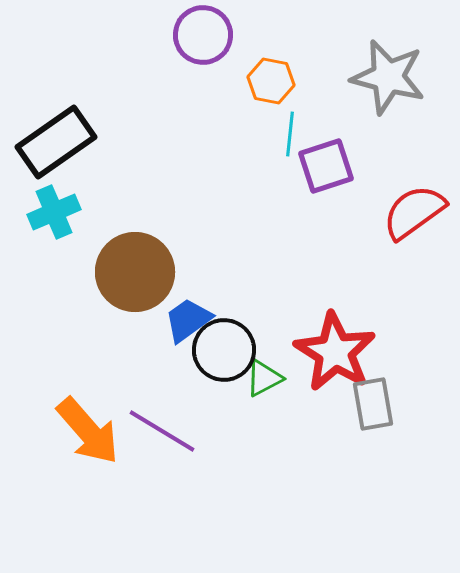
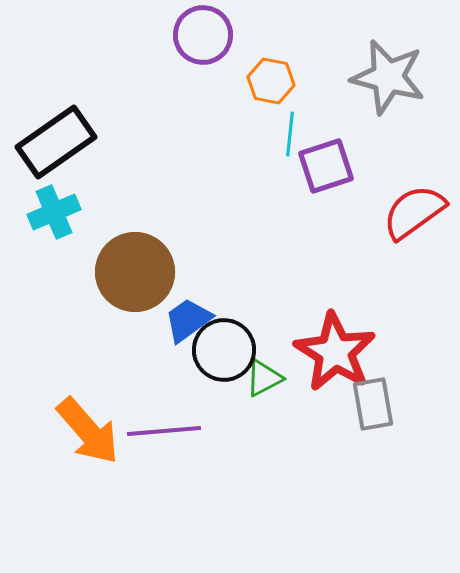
purple line: moved 2 px right; rotated 36 degrees counterclockwise
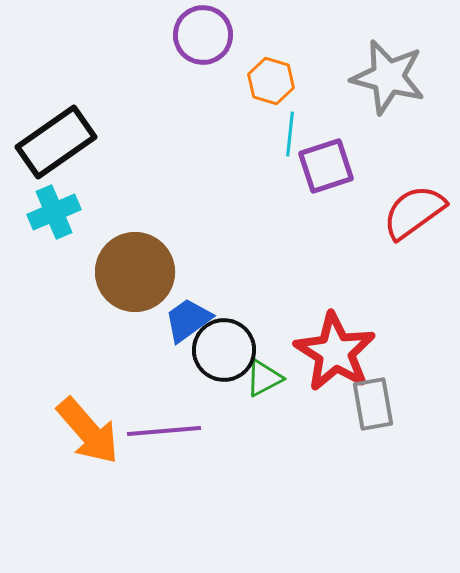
orange hexagon: rotated 6 degrees clockwise
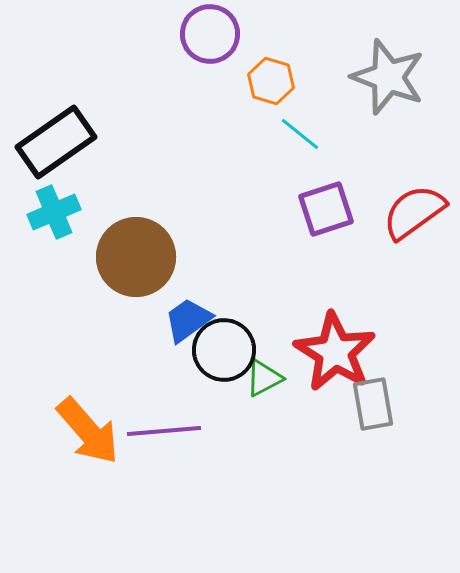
purple circle: moved 7 px right, 1 px up
gray star: rotated 6 degrees clockwise
cyan line: moved 10 px right; rotated 57 degrees counterclockwise
purple square: moved 43 px down
brown circle: moved 1 px right, 15 px up
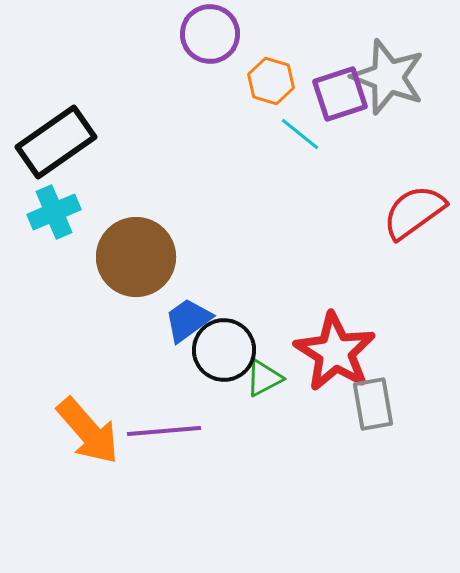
purple square: moved 14 px right, 115 px up
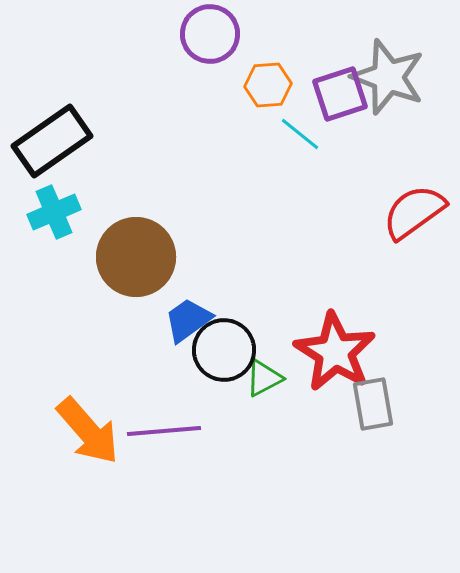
orange hexagon: moved 3 px left, 4 px down; rotated 21 degrees counterclockwise
black rectangle: moved 4 px left, 1 px up
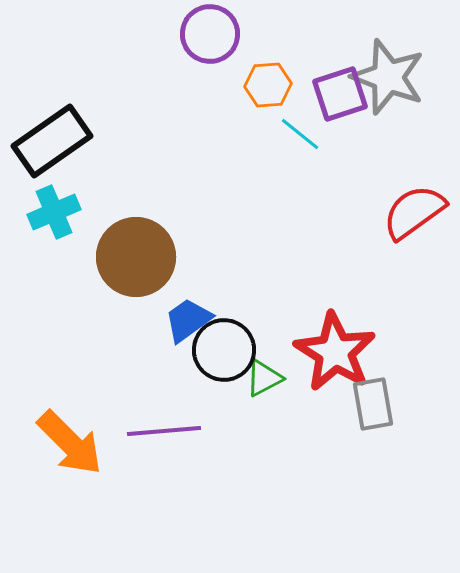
orange arrow: moved 18 px left, 12 px down; rotated 4 degrees counterclockwise
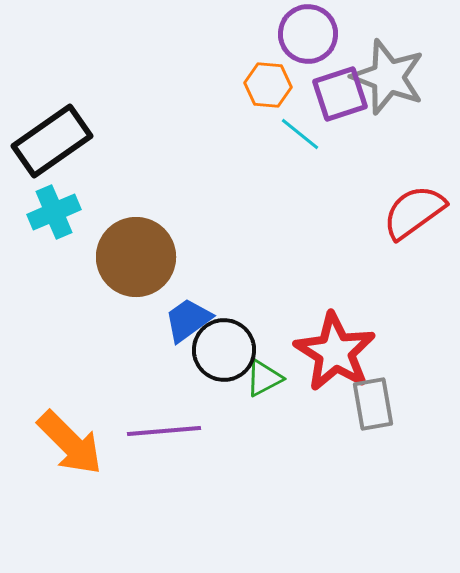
purple circle: moved 98 px right
orange hexagon: rotated 9 degrees clockwise
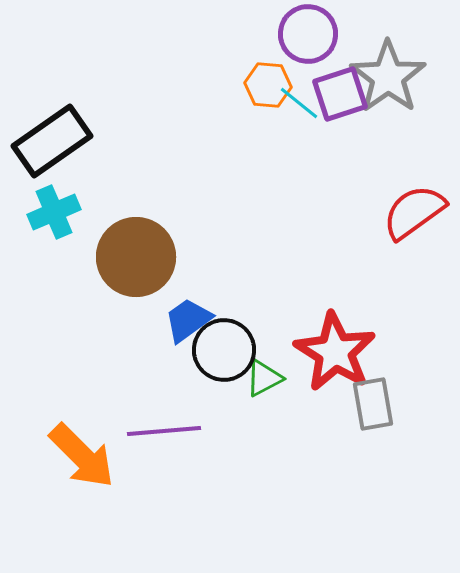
gray star: rotated 16 degrees clockwise
cyan line: moved 1 px left, 31 px up
orange arrow: moved 12 px right, 13 px down
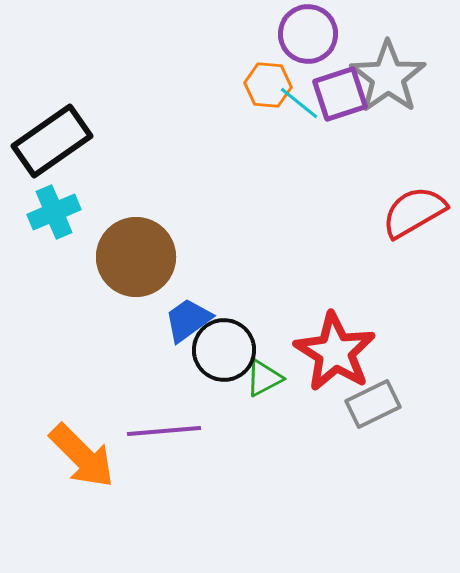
red semicircle: rotated 6 degrees clockwise
gray rectangle: rotated 74 degrees clockwise
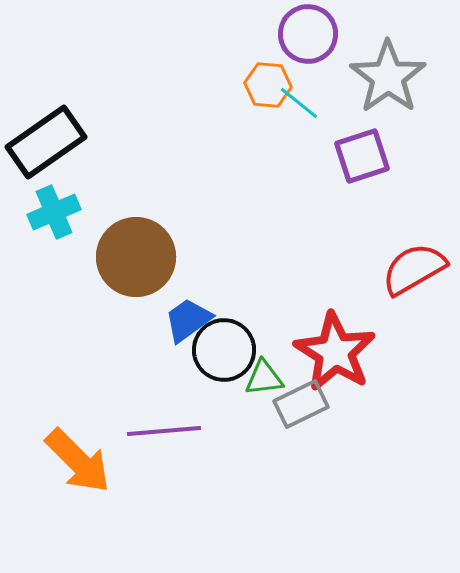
purple square: moved 22 px right, 62 px down
black rectangle: moved 6 px left, 1 px down
red semicircle: moved 57 px down
green triangle: rotated 21 degrees clockwise
gray rectangle: moved 72 px left
orange arrow: moved 4 px left, 5 px down
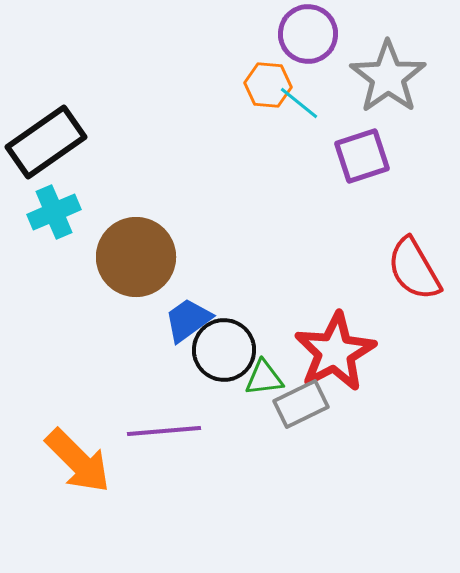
red semicircle: rotated 90 degrees counterclockwise
red star: rotated 12 degrees clockwise
